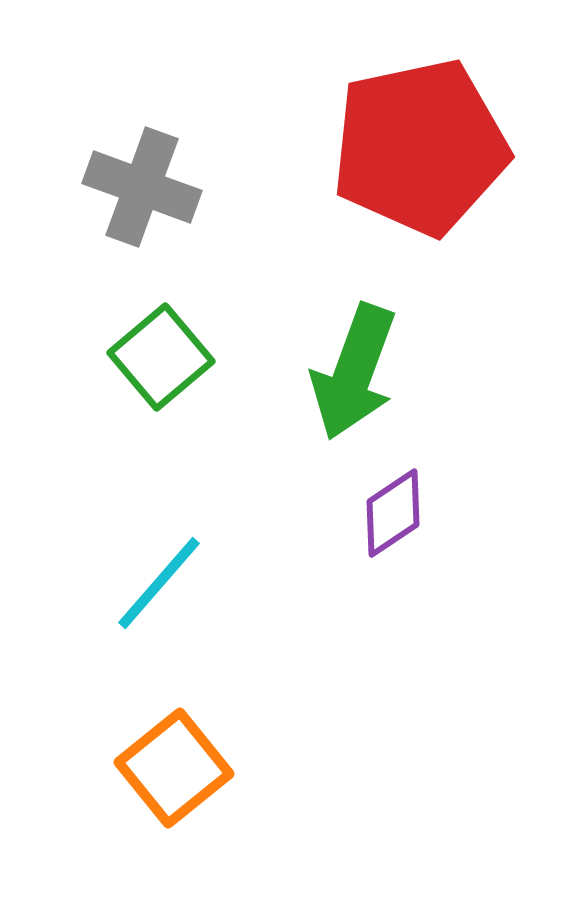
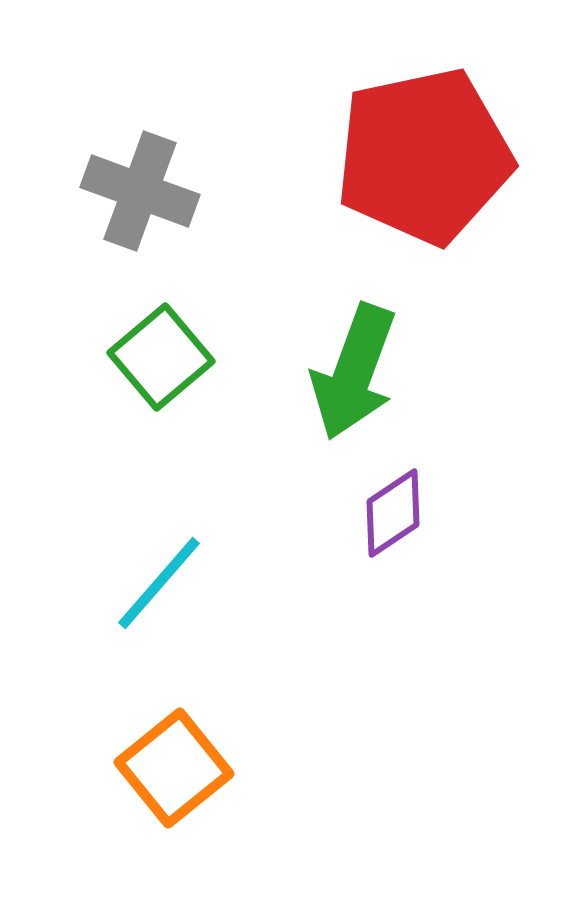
red pentagon: moved 4 px right, 9 px down
gray cross: moved 2 px left, 4 px down
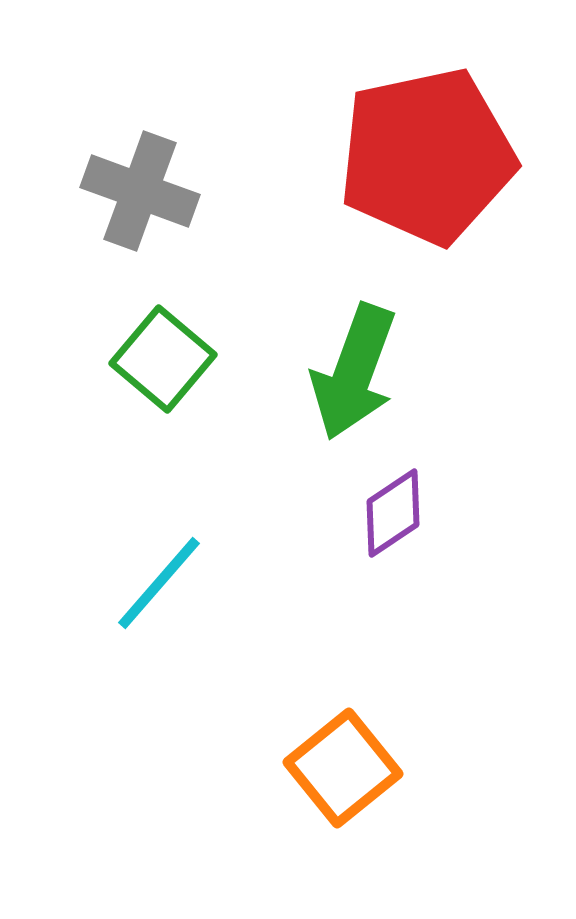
red pentagon: moved 3 px right
green square: moved 2 px right, 2 px down; rotated 10 degrees counterclockwise
orange square: moved 169 px right
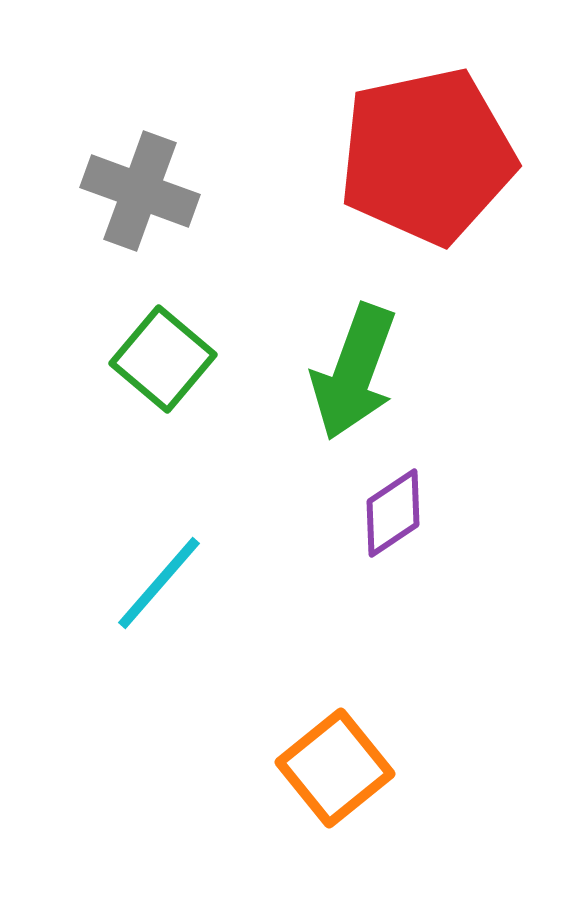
orange square: moved 8 px left
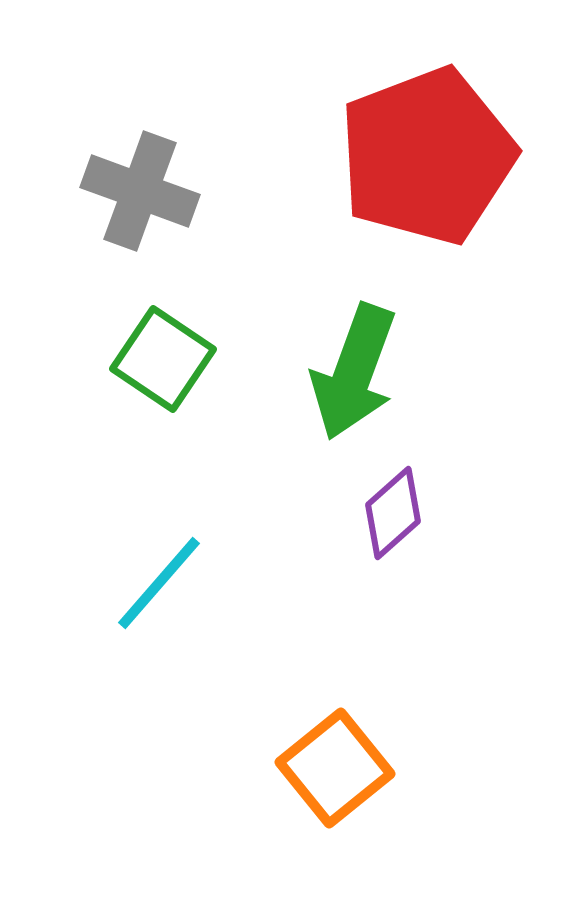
red pentagon: rotated 9 degrees counterclockwise
green square: rotated 6 degrees counterclockwise
purple diamond: rotated 8 degrees counterclockwise
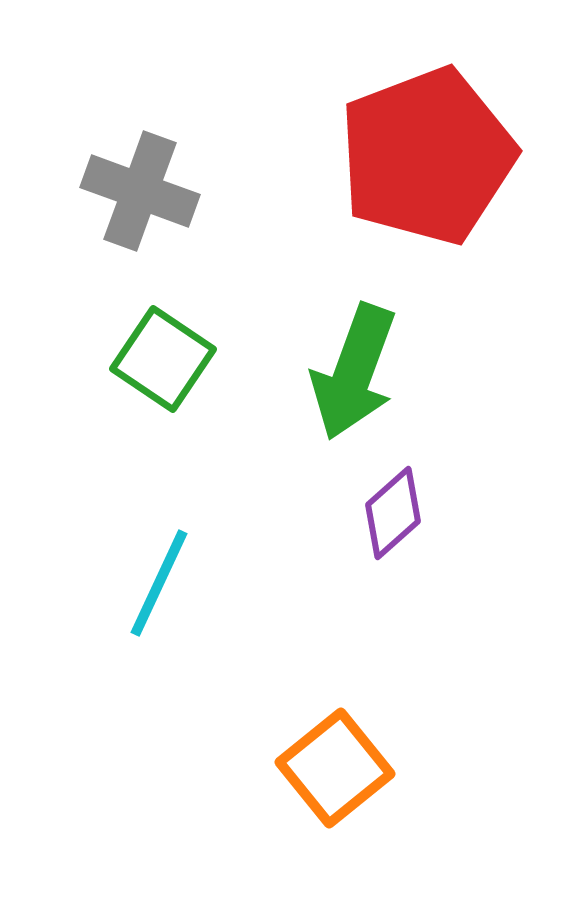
cyan line: rotated 16 degrees counterclockwise
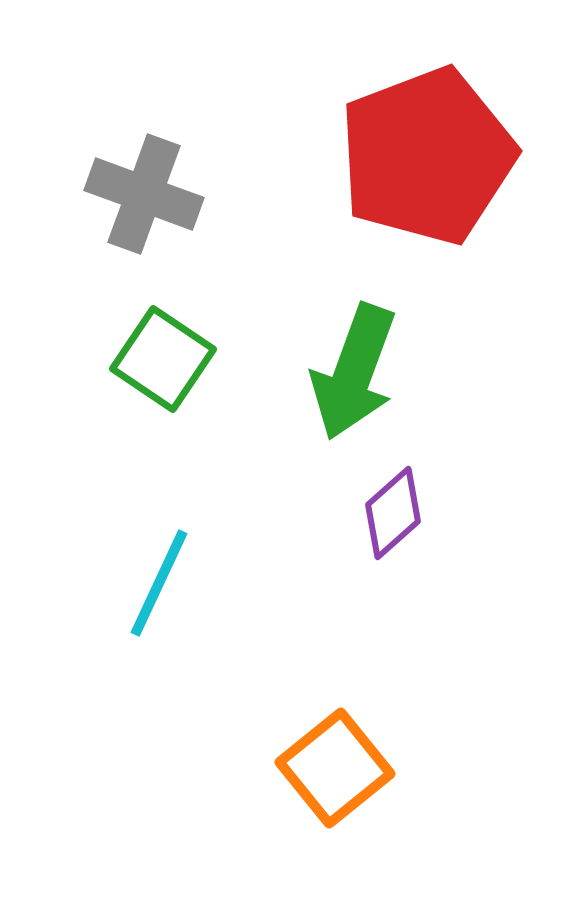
gray cross: moved 4 px right, 3 px down
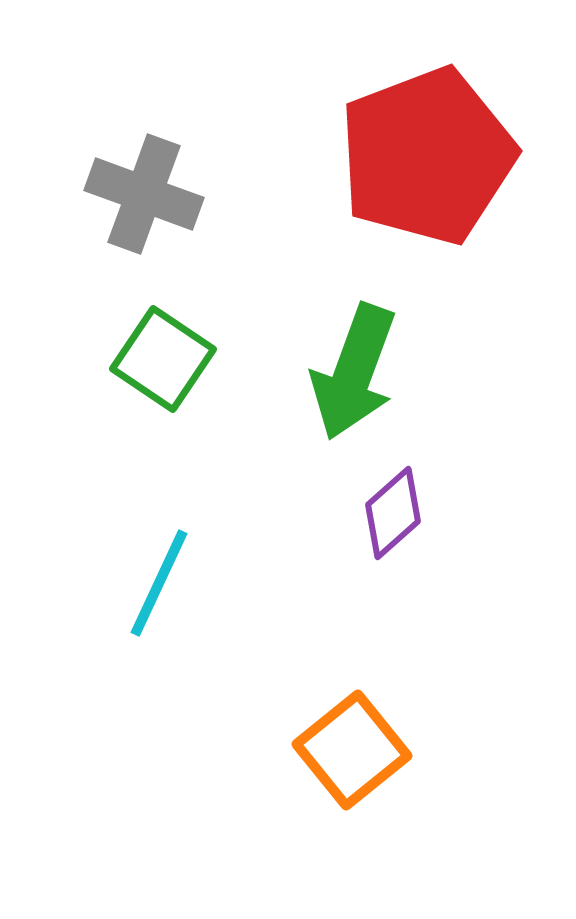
orange square: moved 17 px right, 18 px up
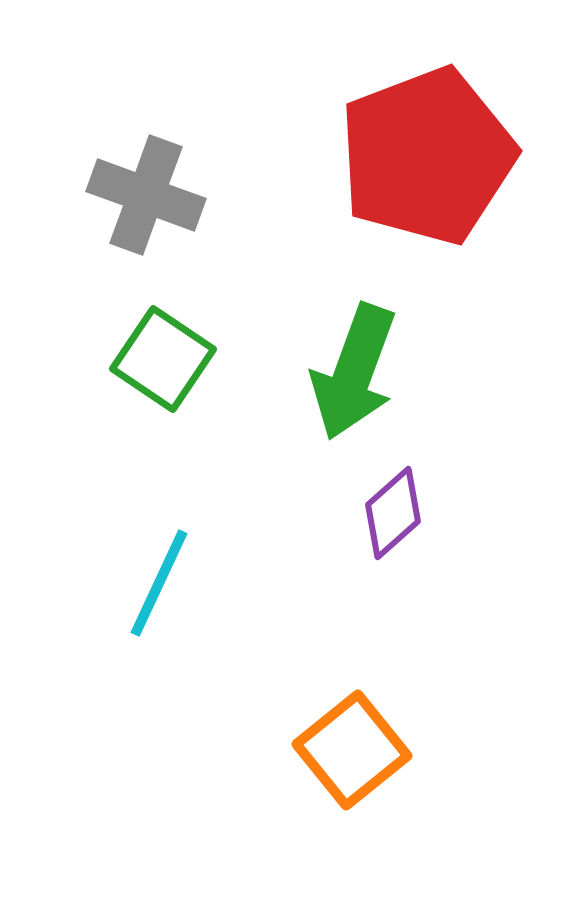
gray cross: moved 2 px right, 1 px down
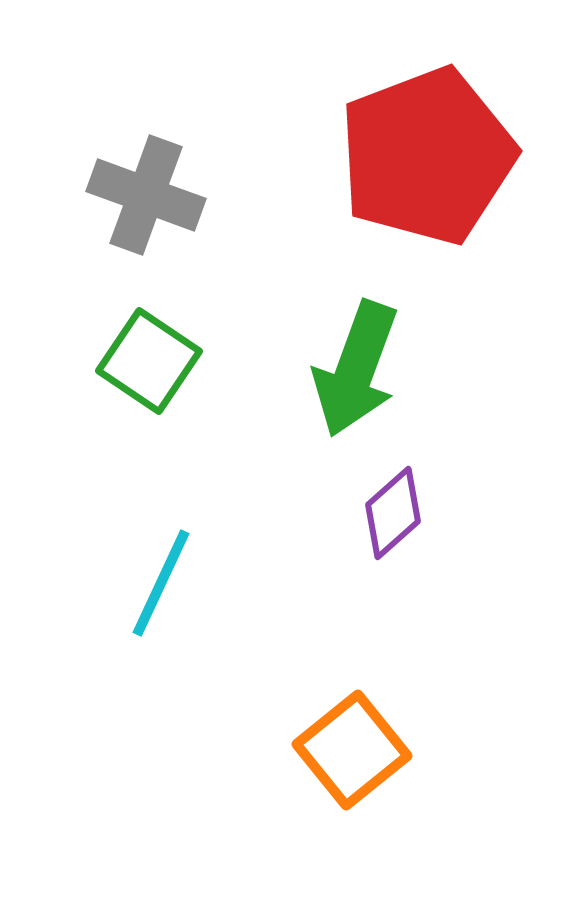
green square: moved 14 px left, 2 px down
green arrow: moved 2 px right, 3 px up
cyan line: moved 2 px right
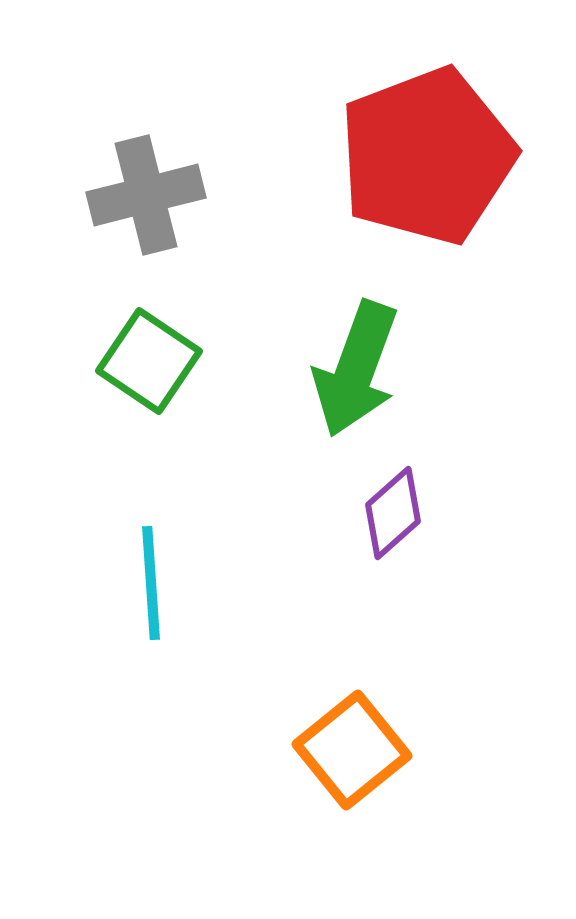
gray cross: rotated 34 degrees counterclockwise
cyan line: moved 10 px left; rotated 29 degrees counterclockwise
